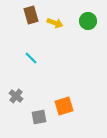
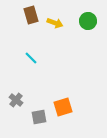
gray cross: moved 4 px down
orange square: moved 1 px left, 1 px down
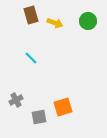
gray cross: rotated 24 degrees clockwise
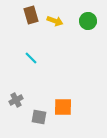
yellow arrow: moved 2 px up
orange square: rotated 18 degrees clockwise
gray square: rotated 21 degrees clockwise
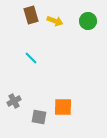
gray cross: moved 2 px left, 1 px down
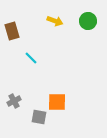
brown rectangle: moved 19 px left, 16 px down
orange square: moved 6 px left, 5 px up
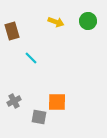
yellow arrow: moved 1 px right, 1 px down
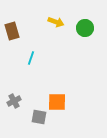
green circle: moved 3 px left, 7 px down
cyan line: rotated 64 degrees clockwise
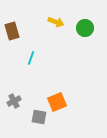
orange square: rotated 24 degrees counterclockwise
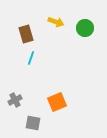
brown rectangle: moved 14 px right, 3 px down
gray cross: moved 1 px right, 1 px up
gray square: moved 6 px left, 6 px down
